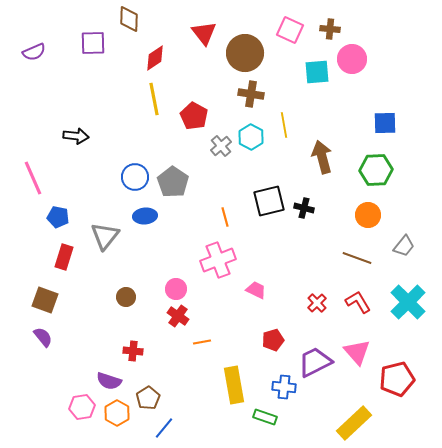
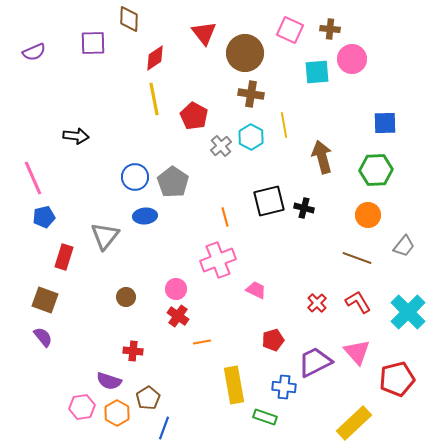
blue pentagon at (58, 217): moved 14 px left; rotated 25 degrees counterclockwise
cyan cross at (408, 302): moved 10 px down
blue line at (164, 428): rotated 20 degrees counterclockwise
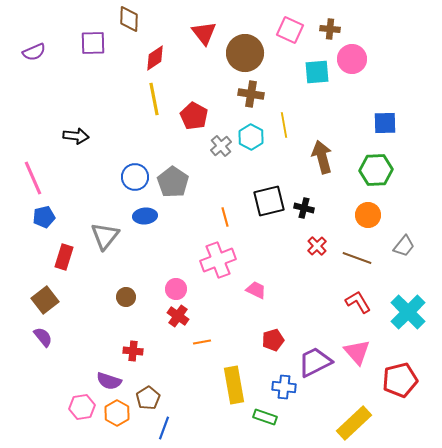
brown square at (45, 300): rotated 32 degrees clockwise
red cross at (317, 303): moved 57 px up
red pentagon at (397, 379): moved 3 px right, 1 px down
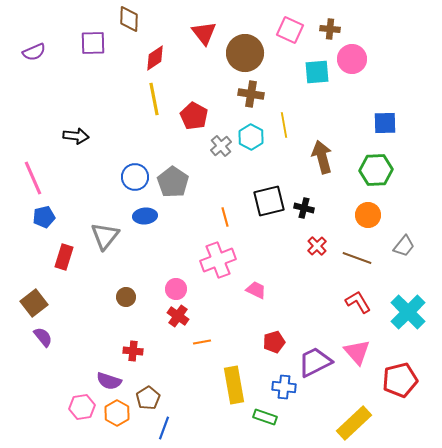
brown square at (45, 300): moved 11 px left, 3 px down
red pentagon at (273, 340): moved 1 px right, 2 px down
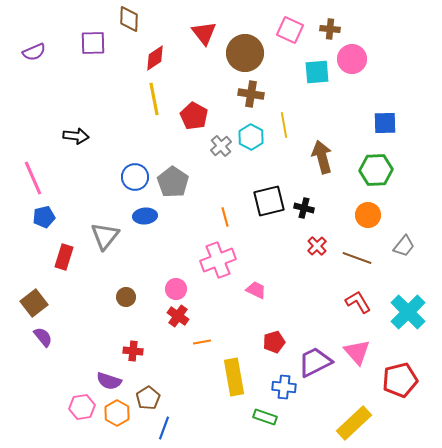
yellow rectangle at (234, 385): moved 8 px up
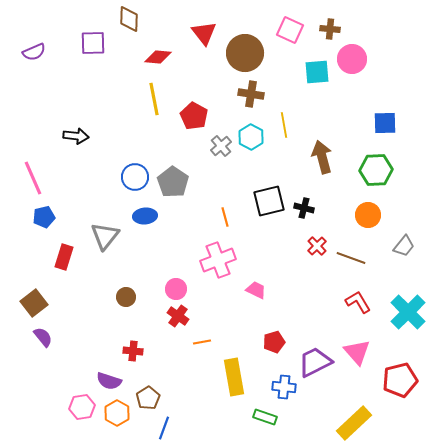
red diamond at (155, 58): moved 3 px right, 1 px up; rotated 40 degrees clockwise
brown line at (357, 258): moved 6 px left
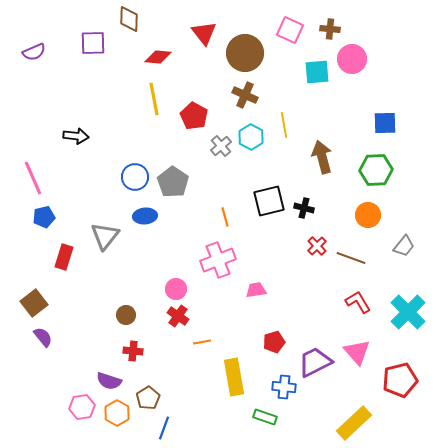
brown cross at (251, 94): moved 6 px left, 1 px down; rotated 15 degrees clockwise
pink trapezoid at (256, 290): rotated 35 degrees counterclockwise
brown circle at (126, 297): moved 18 px down
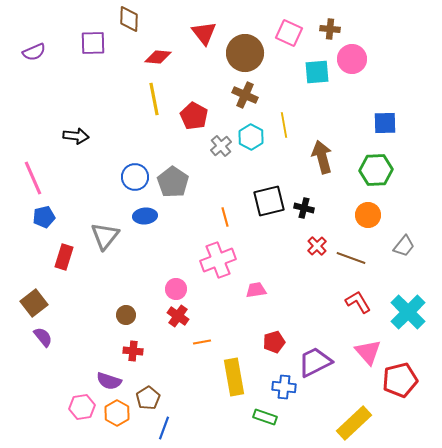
pink square at (290, 30): moved 1 px left, 3 px down
pink triangle at (357, 352): moved 11 px right
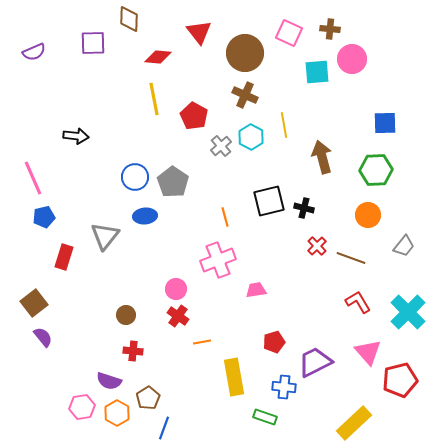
red triangle at (204, 33): moved 5 px left, 1 px up
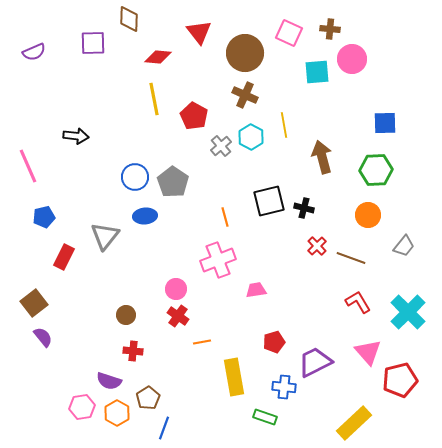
pink line at (33, 178): moved 5 px left, 12 px up
red rectangle at (64, 257): rotated 10 degrees clockwise
